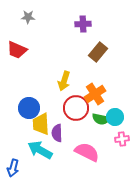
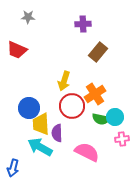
red circle: moved 4 px left, 2 px up
cyan arrow: moved 3 px up
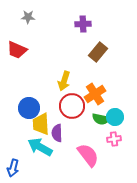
pink cross: moved 8 px left
pink semicircle: moved 1 px right, 3 px down; rotated 25 degrees clockwise
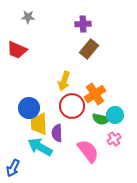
brown rectangle: moved 9 px left, 3 px up
cyan circle: moved 2 px up
yellow trapezoid: moved 2 px left
pink cross: rotated 24 degrees counterclockwise
pink semicircle: moved 4 px up
blue arrow: rotated 12 degrees clockwise
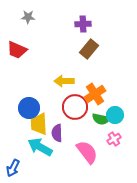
yellow arrow: rotated 72 degrees clockwise
red circle: moved 3 px right, 1 px down
pink semicircle: moved 1 px left, 1 px down
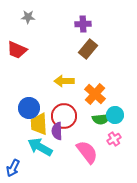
brown rectangle: moved 1 px left
orange cross: rotated 15 degrees counterclockwise
red circle: moved 11 px left, 9 px down
green semicircle: rotated 18 degrees counterclockwise
purple semicircle: moved 2 px up
